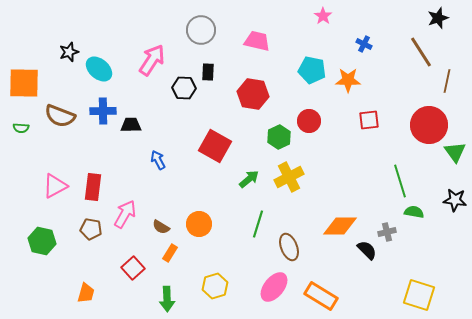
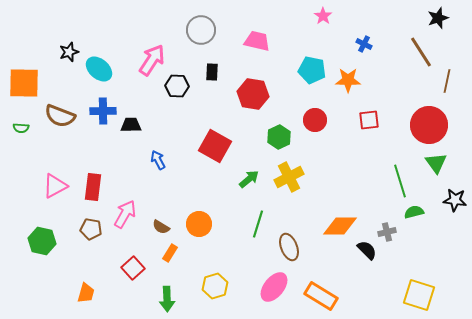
black rectangle at (208, 72): moved 4 px right
black hexagon at (184, 88): moved 7 px left, 2 px up
red circle at (309, 121): moved 6 px right, 1 px up
green triangle at (455, 152): moved 19 px left, 11 px down
green semicircle at (414, 212): rotated 24 degrees counterclockwise
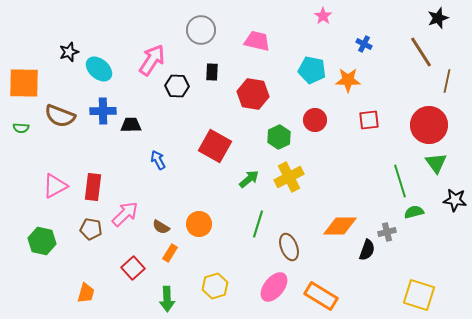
pink arrow at (125, 214): rotated 16 degrees clockwise
black semicircle at (367, 250): rotated 65 degrees clockwise
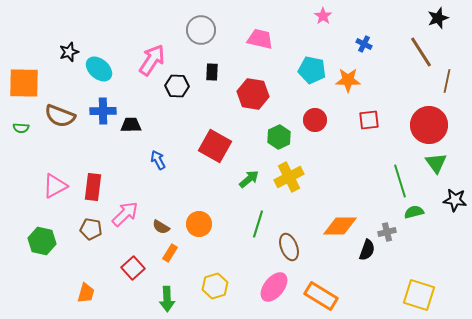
pink trapezoid at (257, 41): moved 3 px right, 2 px up
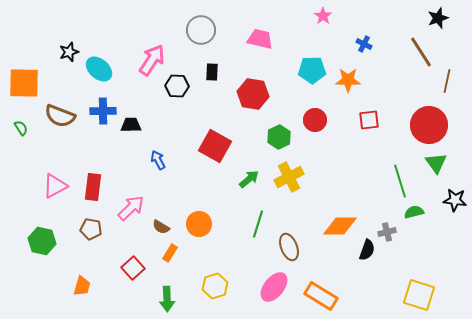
cyan pentagon at (312, 70): rotated 12 degrees counterclockwise
green semicircle at (21, 128): rotated 126 degrees counterclockwise
pink arrow at (125, 214): moved 6 px right, 6 px up
orange trapezoid at (86, 293): moved 4 px left, 7 px up
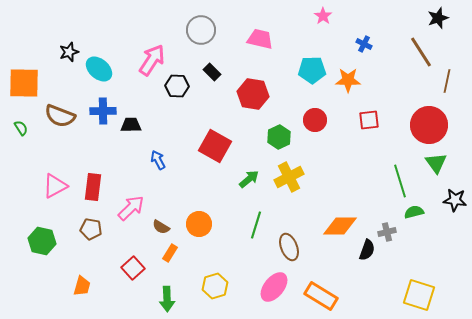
black rectangle at (212, 72): rotated 48 degrees counterclockwise
green line at (258, 224): moved 2 px left, 1 px down
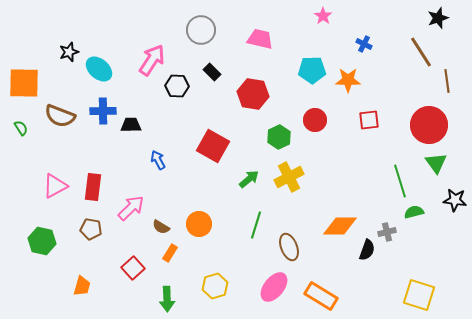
brown line at (447, 81): rotated 20 degrees counterclockwise
red square at (215, 146): moved 2 px left
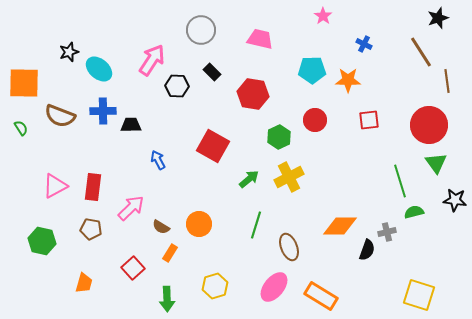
orange trapezoid at (82, 286): moved 2 px right, 3 px up
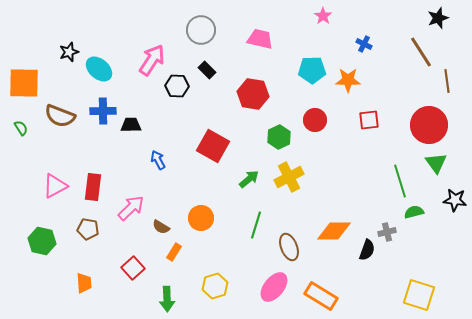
black rectangle at (212, 72): moved 5 px left, 2 px up
orange circle at (199, 224): moved 2 px right, 6 px up
orange diamond at (340, 226): moved 6 px left, 5 px down
brown pentagon at (91, 229): moved 3 px left
orange rectangle at (170, 253): moved 4 px right, 1 px up
orange trapezoid at (84, 283): rotated 20 degrees counterclockwise
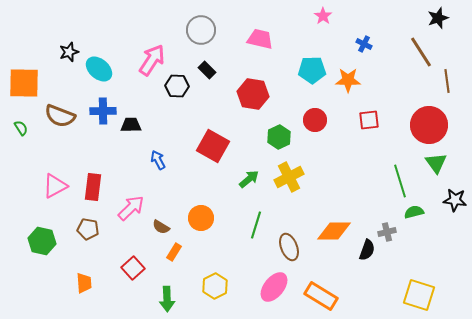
yellow hexagon at (215, 286): rotated 10 degrees counterclockwise
